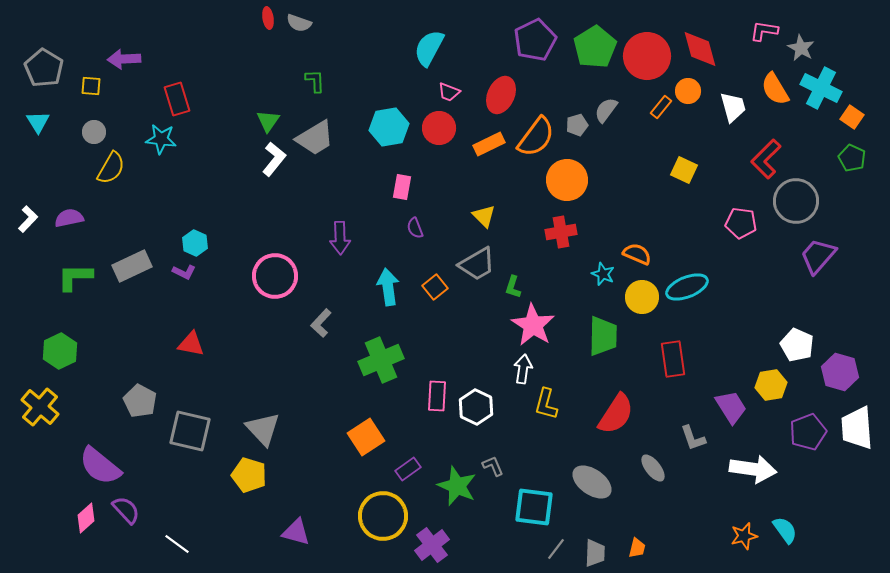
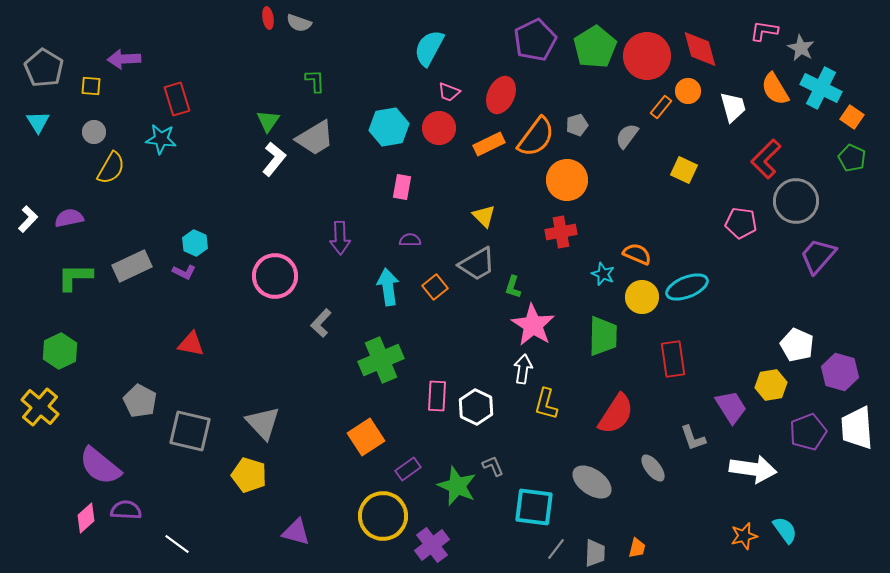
gray semicircle at (606, 110): moved 21 px right, 26 px down
purple semicircle at (415, 228): moved 5 px left, 12 px down; rotated 110 degrees clockwise
gray triangle at (263, 429): moved 6 px up
purple semicircle at (126, 510): rotated 44 degrees counterclockwise
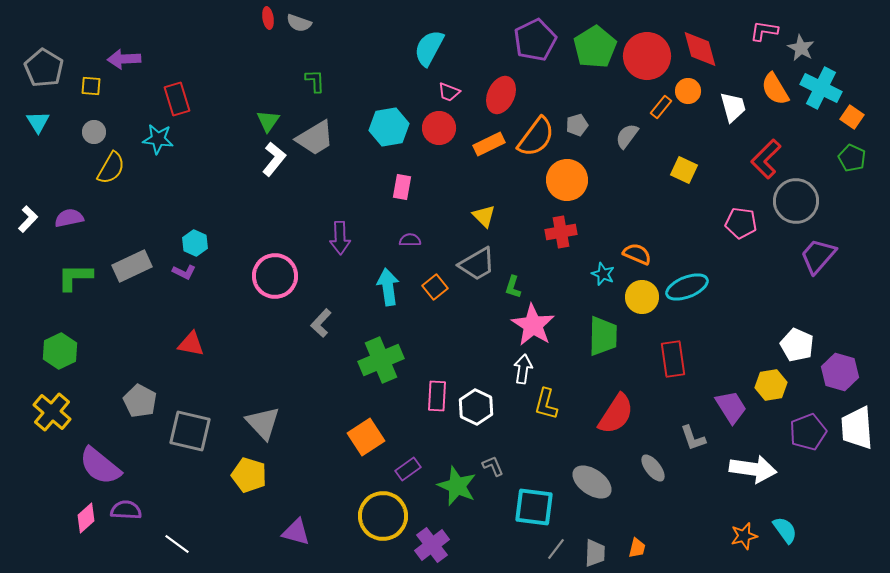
cyan star at (161, 139): moved 3 px left
yellow cross at (40, 407): moved 12 px right, 5 px down
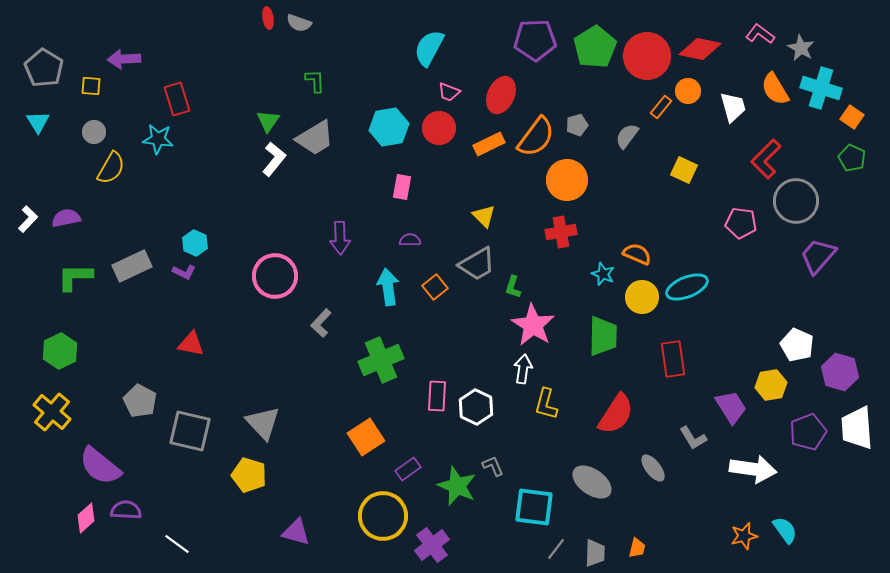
pink L-shape at (764, 31): moved 4 px left, 3 px down; rotated 28 degrees clockwise
purple pentagon at (535, 40): rotated 24 degrees clockwise
red diamond at (700, 49): rotated 63 degrees counterclockwise
cyan cross at (821, 88): rotated 9 degrees counterclockwise
purple semicircle at (69, 218): moved 3 px left
gray L-shape at (693, 438): rotated 12 degrees counterclockwise
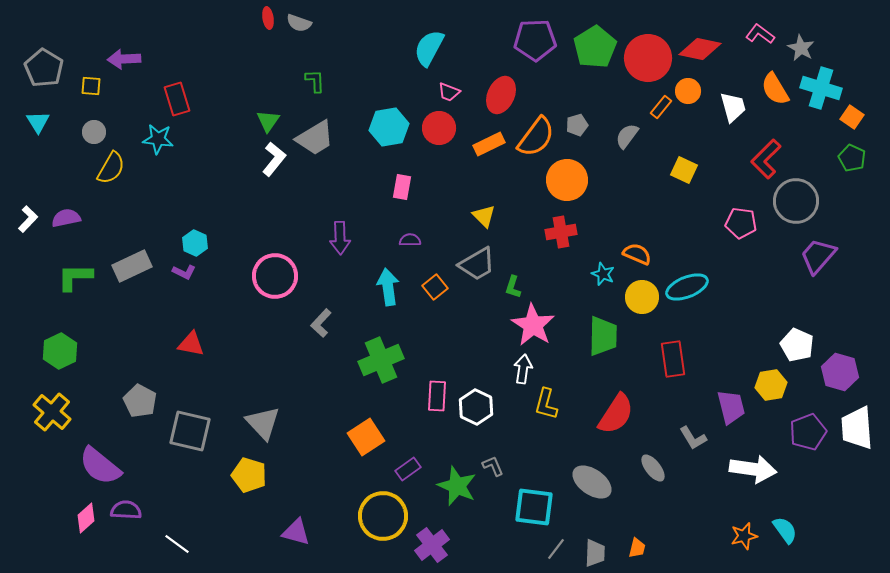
red circle at (647, 56): moved 1 px right, 2 px down
purple trapezoid at (731, 407): rotated 18 degrees clockwise
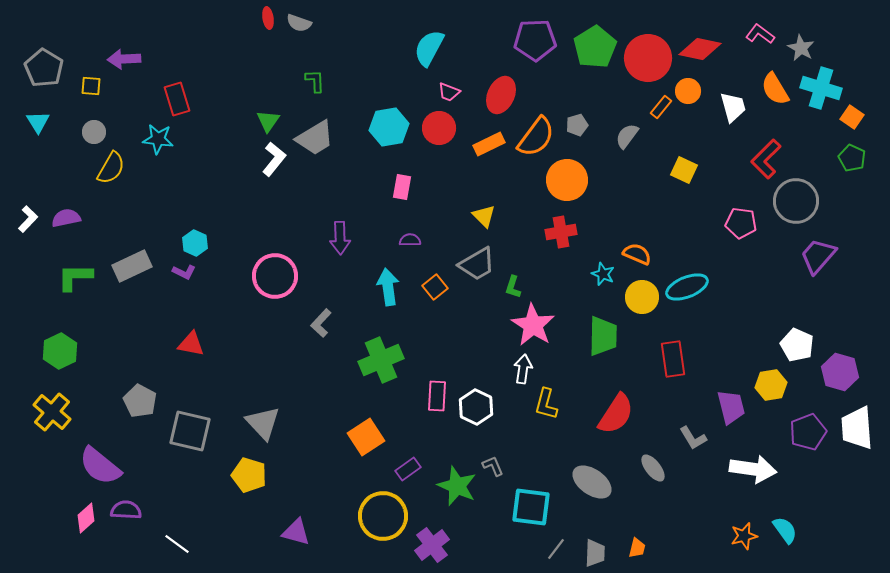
cyan square at (534, 507): moved 3 px left
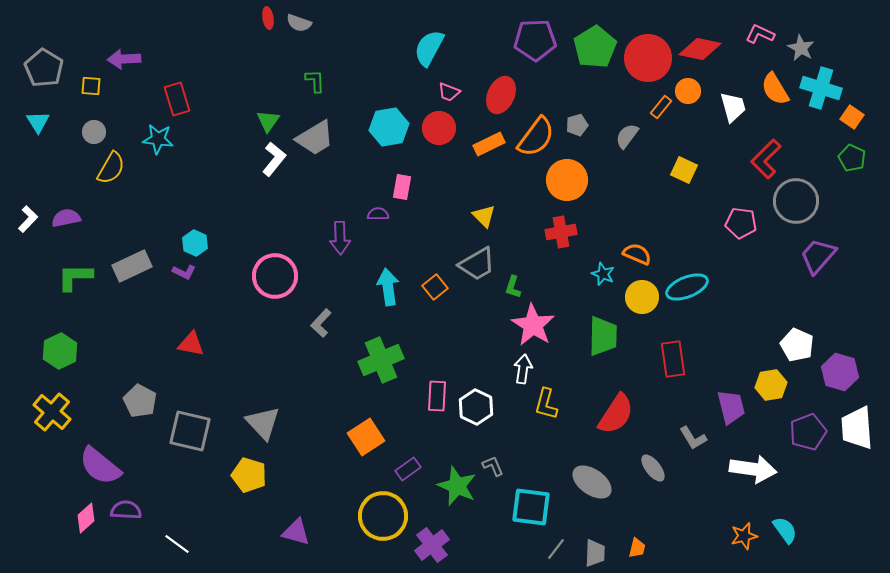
pink L-shape at (760, 34): rotated 12 degrees counterclockwise
purple semicircle at (410, 240): moved 32 px left, 26 px up
